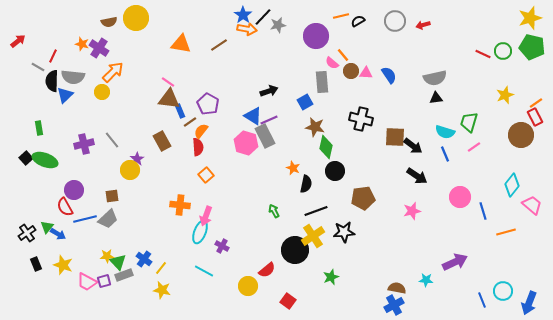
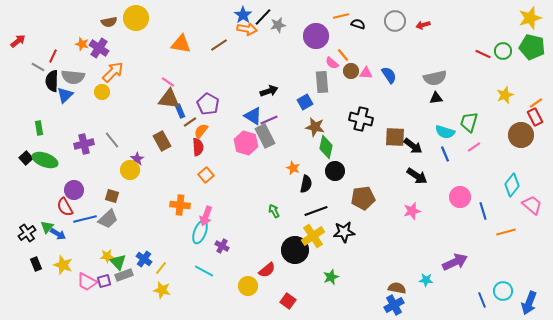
black semicircle at (358, 21): moved 3 px down; rotated 48 degrees clockwise
brown square at (112, 196): rotated 24 degrees clockwise
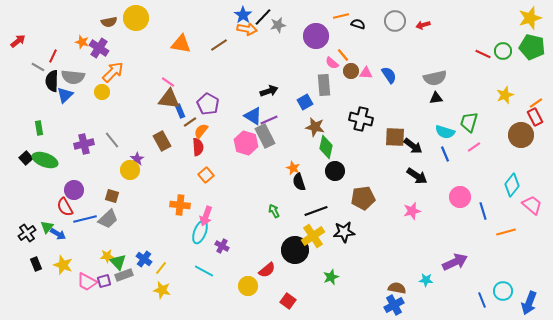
orange star at (82, 44): moved 2 px up
gray rectangle at (322, 82): moved 2 px right, 3 px down
black semicircle at (306, 184): moved 7 px left, 2 px up; rotated 150 degrees clockwise
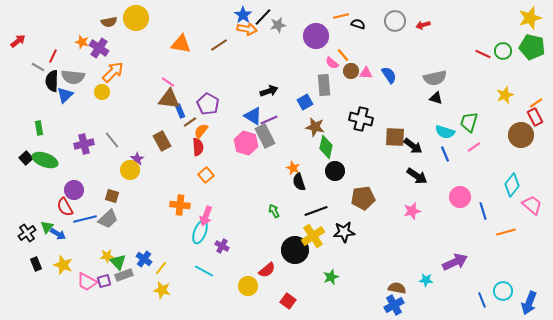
black triangle at (436, 98): rotated 24 degrees clockwise
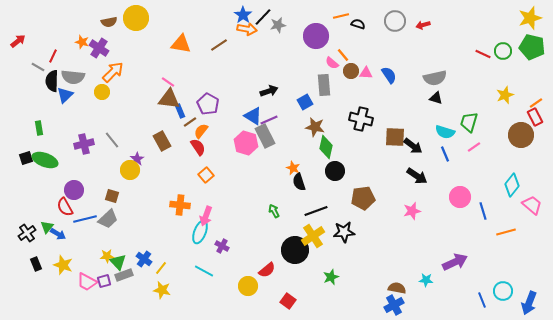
red semicircle at (198, 147): rotated 30 degrees counterclockwise
black square at (26, 158): rotated 24 degrees clockwise
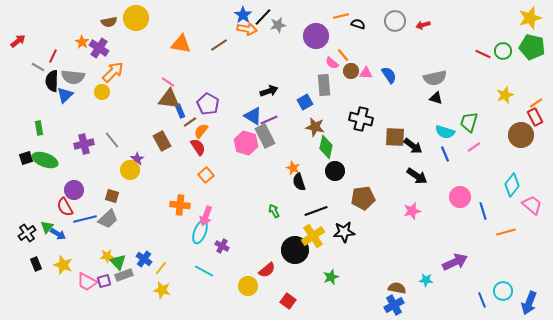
orange star at (82, 42): rotated 16 degrees clockwise
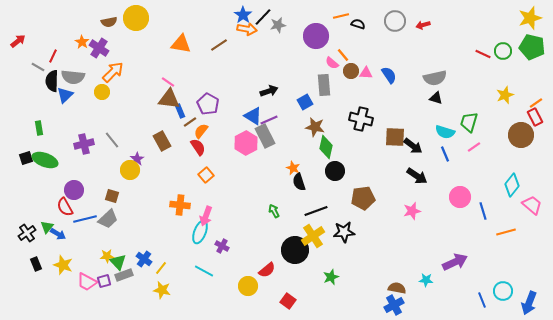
pink hexagon at (246, 143): rotated 15 degrees clockwise
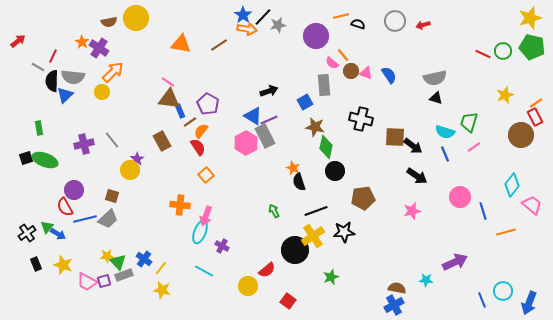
pink triangle at (366, 73): rotated 16 degrees clockwise
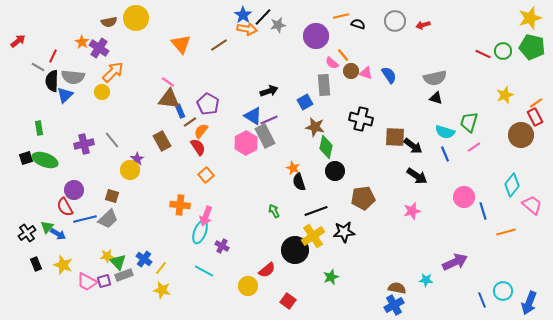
orange triangle at (181, 44): rotated 40 degrees clockwise
pink circle at (460, 197): moved 4 px right
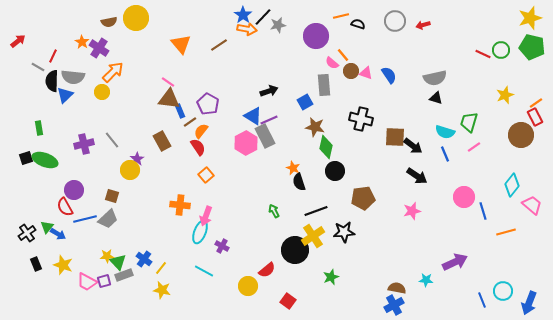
green circle at (503, 51): moved 2 px left, 1 px up
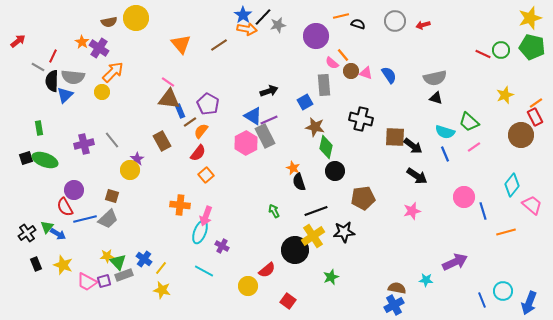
green trapezoid at (469, 122): rotated 65 degrees counterclockwise
red semicircle at (198, 147): moved 6 px down; rotated 72 degrees clockwise
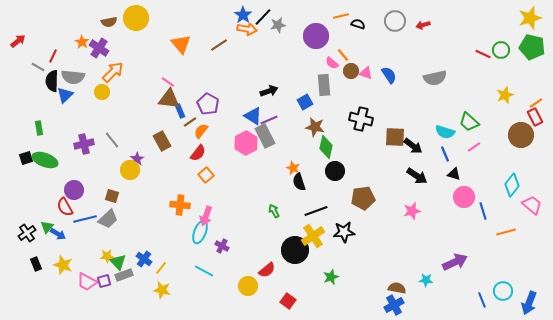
black triangle at (436, 98): moved 18 px right, 76 px down
